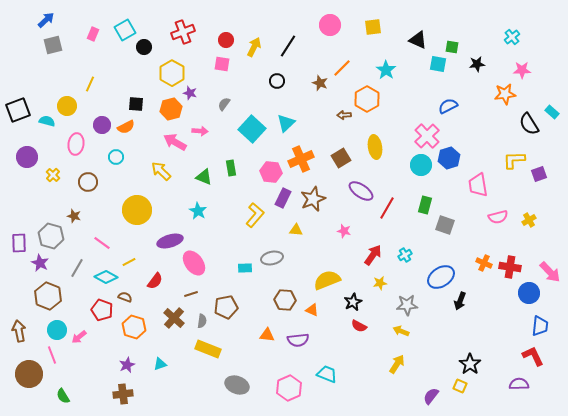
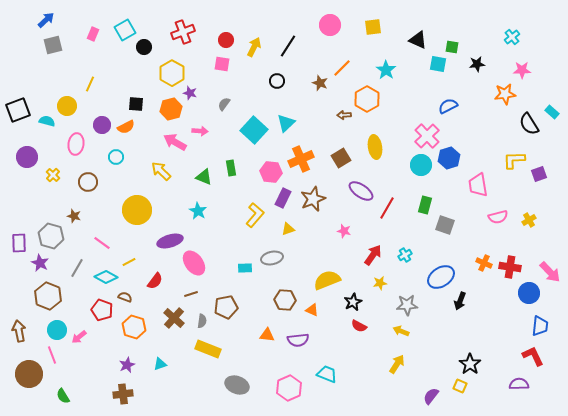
cyan square at (252, 129): moved 2 px right, 1 px down
yellow triangle at (296, 230): moved 8 px left, 1 px up; rotated 24 degrees counterclockwise
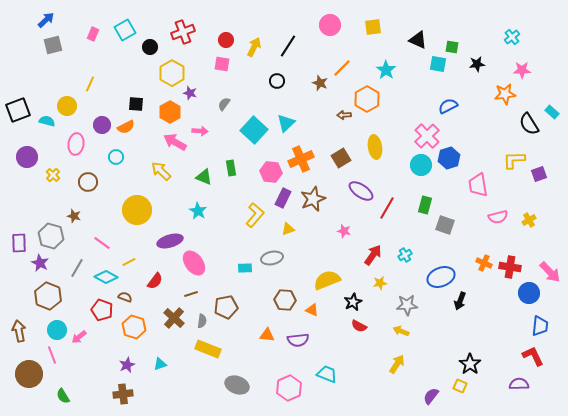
black circle at (144, 47): moved 6 px right
orange hexagon at (171, 109): moved 1 px left, 3 px down; rotated 15 degrees counterclockwise
blue ellipse at (441, 277): rotated 12 degrees clockwise
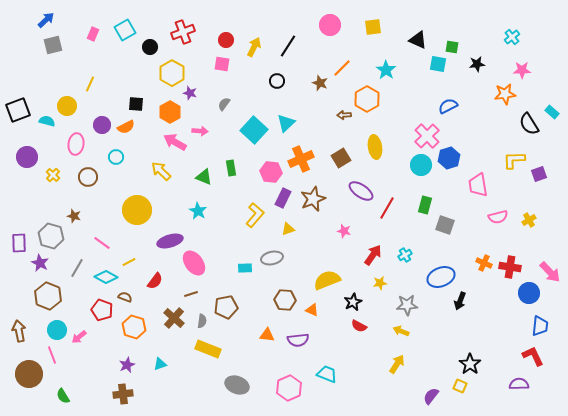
brown circle at (88, 182): moved 5 px up
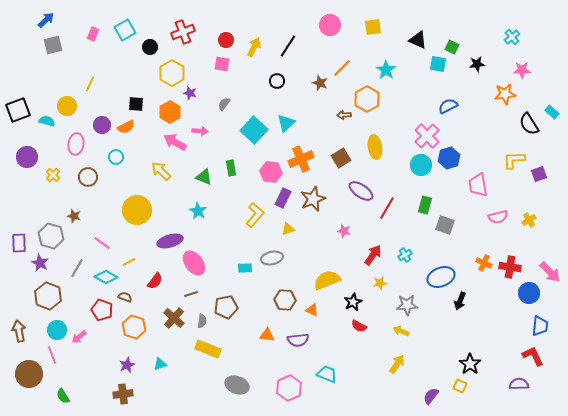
green square at (452, 47): rotated 16 degrees clockwise
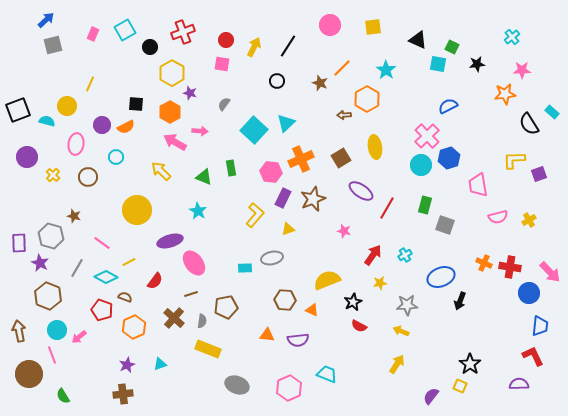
orange hexagon at (134, 327): rotated 20 degrees clockwise
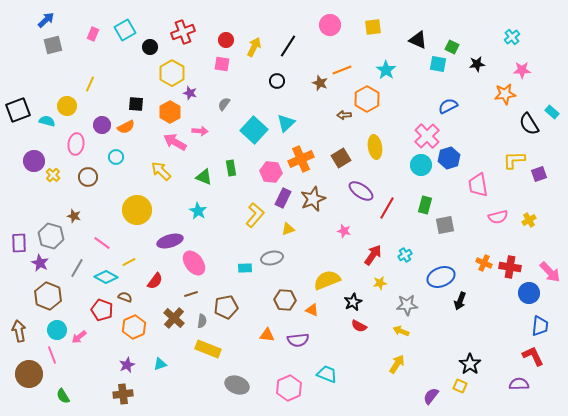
orange line at (342, 68): moved 2 px down; rotated 24 degrees clockwise
purple circle at (27, 157): moved 7 px right, 4 px down
gray square at (445, 225): rotated 30 degrees counterclockwise
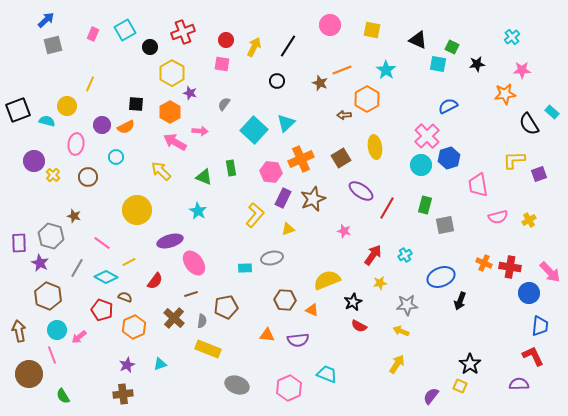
yellow square at (373, 27): moved 1 px left, 3 px down; rotated 18 degrees clockwise
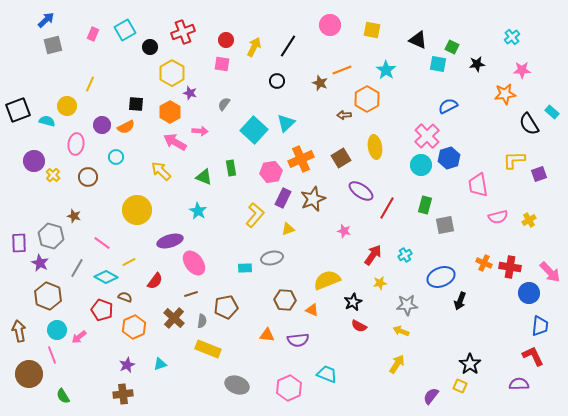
pink hexagon at (271, 172): rotated 15 degrees counterclockwise
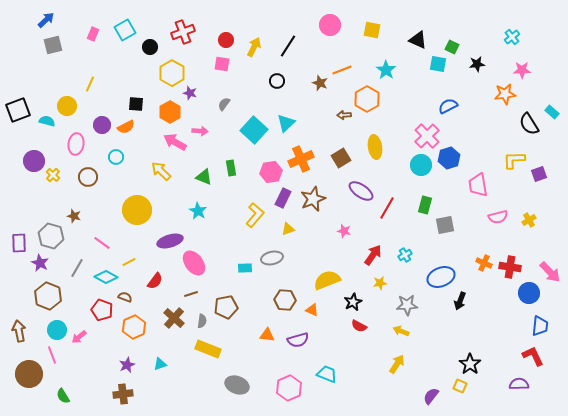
purple semicircle at (298, 340): rotated 10 degrees counterclockwise
